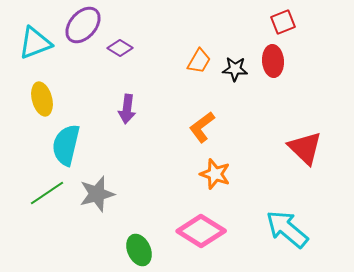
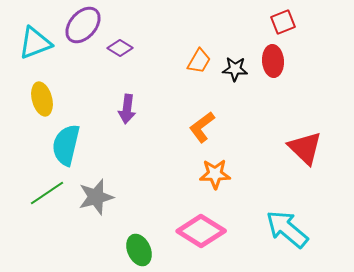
orange star: rotated 20 degrees counterclockwise
gray star: moved 1 px left, 3 px down
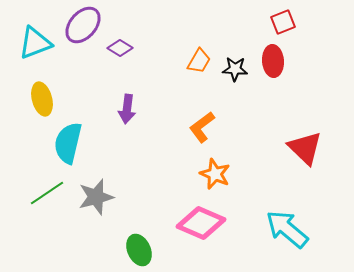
cyan semicircle: moved 2 px right, 2 px up
orange star: rotated 24 degrees clockwise
pink diamond: moved 8 px up; rotated 9 degrees counterclockwise
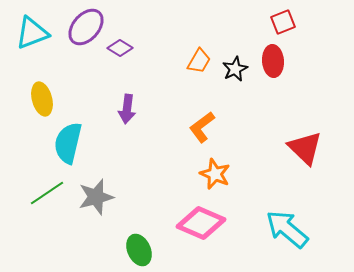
purple ellipse: moved 3 px right, 2 px down
cyan triangle: moved 3 px left, 10 px up
black star: rotated 30 degrees counterclockwise
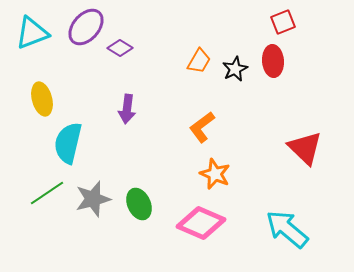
gray star: moved 3 px left, 2 px down
green ellipse: moved 46 px up
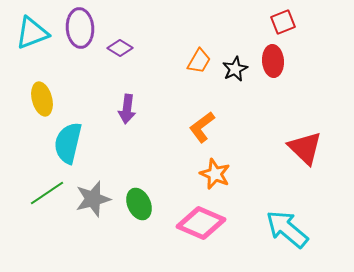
purple ellipse: moved 6 px left, 1 px down; rotated 45 degrees counterclockwise
